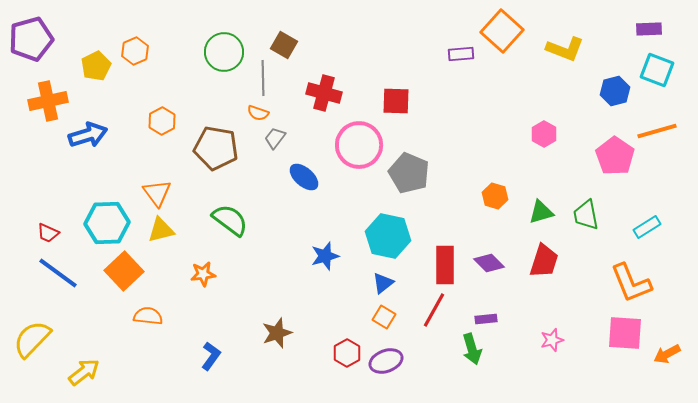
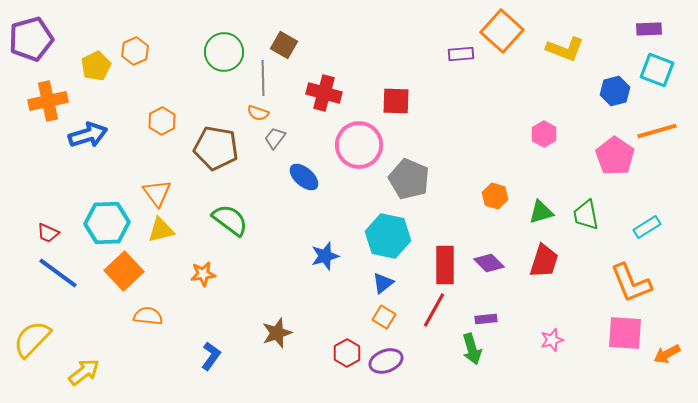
gray pentagon at (409, 173): moved 6 px down
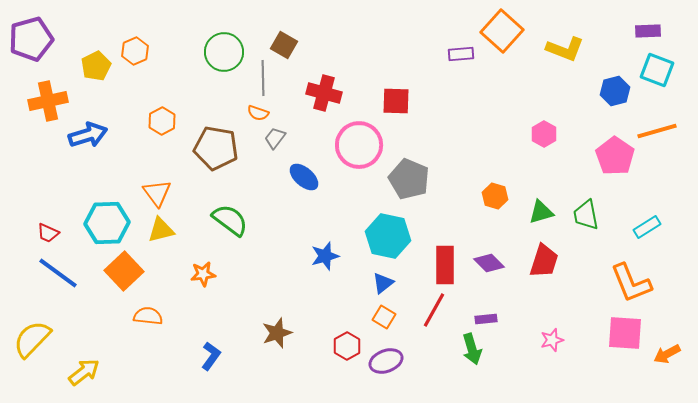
purple rectangle at (649, 29): moved 1 px left, 2 px down
red hexagon at (347, 353): moved 7 px up
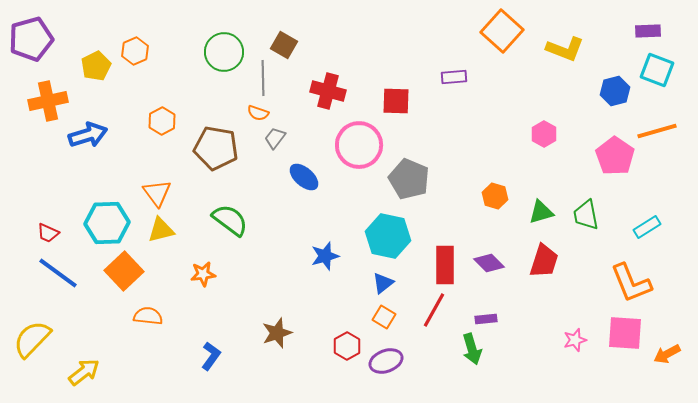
purple rectangle at (461, 54): moved 7 px left, 23 px down
red cross at (324, 93): moved 4 px right, 2 px up
pink star at (552, 340): moved 23 px right
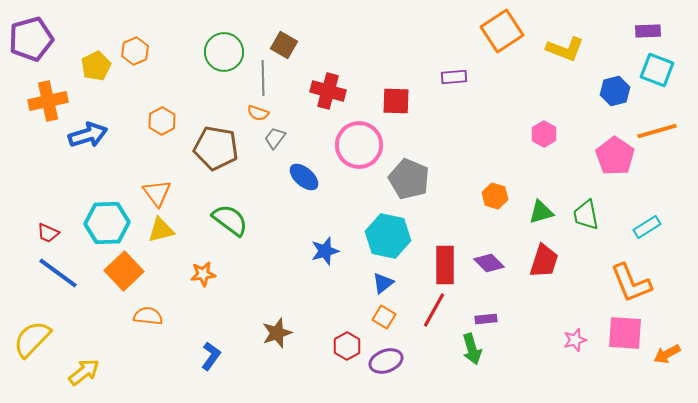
orange square at (502, 31): rotated 15 degrees clockwise
blue star at (325, 256): moved 5 px up
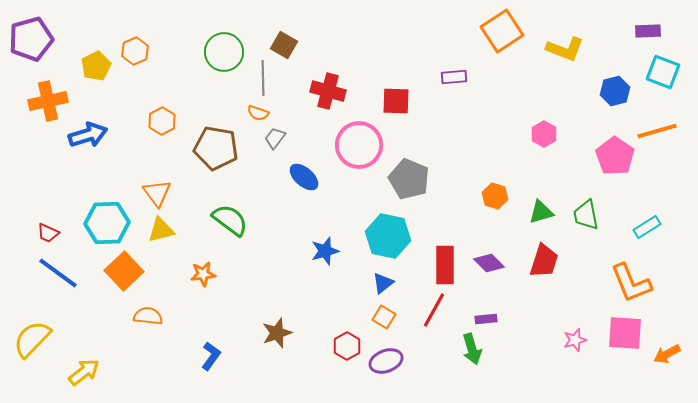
cyan square at (657, 70): moved 6 px right, 2 px down
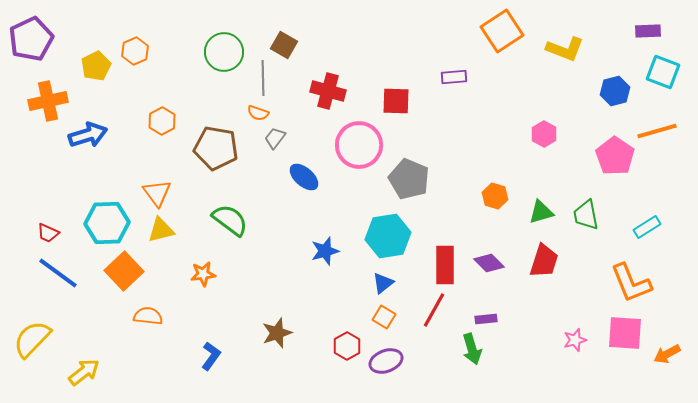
purple pentagon at (31, 39): rotated 9 degrees counterclockwise
cyan hexagon at (388, 236): rotated 21 degrees counterclockwise
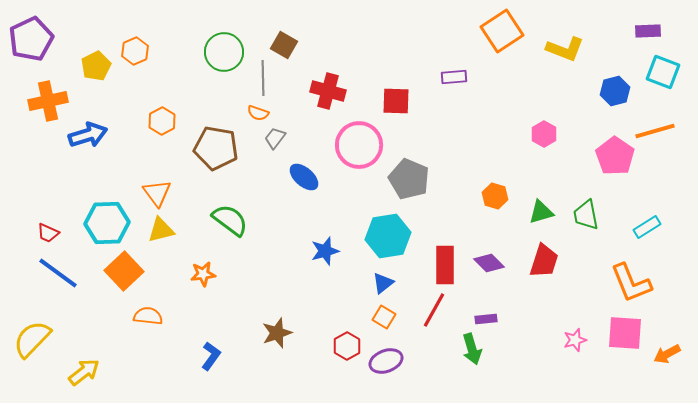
orange line at (657, 131): moved 2 px left
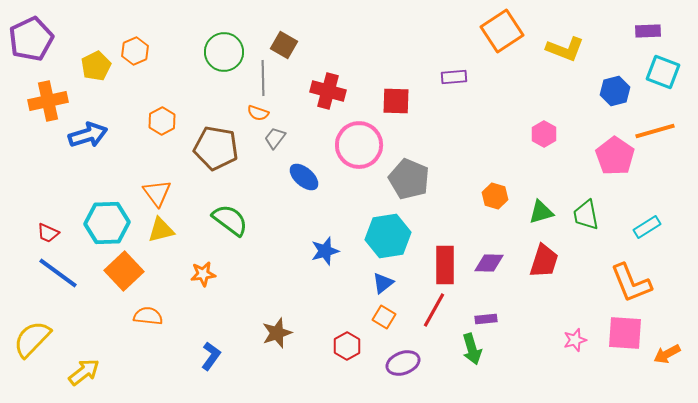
purple diamond at (489, 263): rotated 44 degrees counterclockwise
purple ellipse at (386, 361): moved 17 px right, 2 px down
